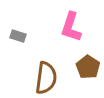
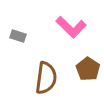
pink L-shape: rotated 64 degrees counterclockwise
brown pentagon: moved 2 px down
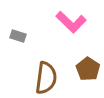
pink L-shape: moved 5 px up
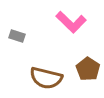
gray rectangle: moved 1 px left
brown semicircle: rotated 96 degrees clockwise
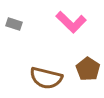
gray rectangle: moved 3 px left, 12 px up
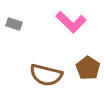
brown pentagon: moved 1 px up
brown semicircle: moved 3 px up
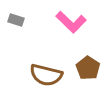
gray rectangle: moved 2 px right, 4 px up
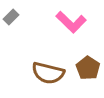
gray rectangle: moved 5 px left, 3 px up; rotated 63 degrees counterclockwise
brown semicircle: moved 2 px right, 2 px up
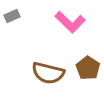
gray rectangle: moved 1 px right, 1 px up; rotated 21 degrees clockwise
pink L-shape: moved 1 px left
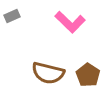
brown pentagon: moved 7 px down
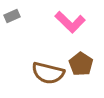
brown pentagon: moved 7 px left, 11 px up
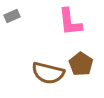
pink L-shape: rotated 40 degrees clockwise
